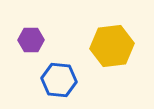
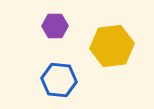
purple hexagon: moved 24 px right, 14 px up
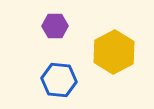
yellow hexagon: moved 2 px right, 6 px down; rotated 21 degrees counterclockwise
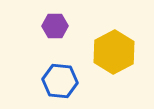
blue hexagon: moved 1 px right, 1 px down
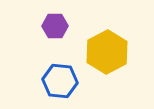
yellow hexagon: moved 7 px left
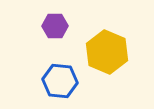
yellow hexagon: rotated 9 degrees counterclockwise
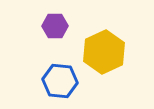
yellow hexagon: moved 3 px left; rotated 12 degrees clockwise
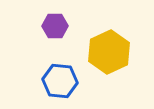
yellow hexagon: moved 5 px right
